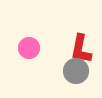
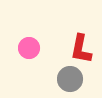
gray circle: moved 6 px left, 8 px down
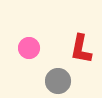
gray circle: moved 12 px left, 2 px down
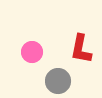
pink circle: moved 3 px right, 4 px down
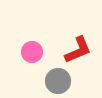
red L-shape: moved 3 px left, 1 px down; rotated 124 degrees counterclockwise
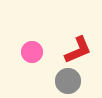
gray circle: moved 10 px right
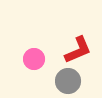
pink circle: moved 2 px right, 7 px down
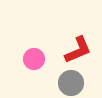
gray circle: moved 3 px right, 2 px down
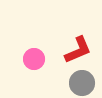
gray circle: moved 11 px right
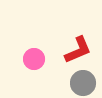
gray circle: moved 1 px right
